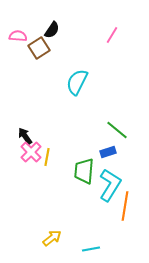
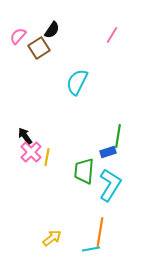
pink semicircle: rotated 54 degrees counterclockwise
green line: moved 1 px right, 6 px down; rotated 60 degrees clockwise
orange line: moved 25 px left, 26 px down
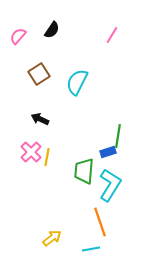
brown square: moved 26 px down
black arrow: moved 15 px right, 17 px up; rotated 30 degrees counterclockwise
orange line: moved 10 px up; rotated 28 degrees counterclockwise
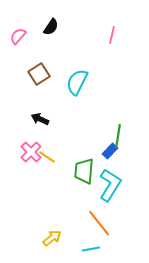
black semicircle: moved 1 px left, 3 px up
pink line: rotated 18 degrees counterclockwise
blue rectangle: moved 2 px right, 1 px up; rotated 28 degrees counterclockwise
yellow line: rotated 66 degrees counterclockwise
orange line: moved 1 px left, 1 px down; rotated 20 degrees counterclockwise
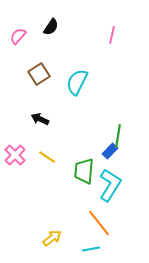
pink cross: moved 16 px left, 3 px down
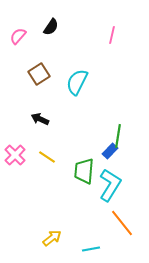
orange line: moved 23 px right
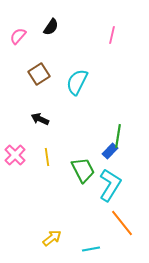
yellow line: rotated 48 degrees clockwise
green trapezoid: moved 1 px left, 1 px up; rotated 148 degrees clockwise
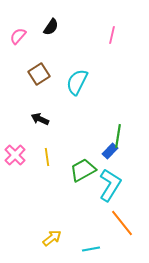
green trapezoid: rotated 92 degrees counterclockwise
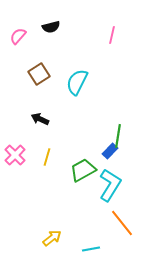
black semicircle: rotated 42 degrees clockwise
yellow line: rotated 24 degrees clockwise
